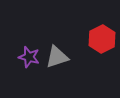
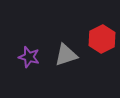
gray triangle: moved 9 px right, 2 px up
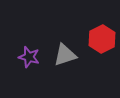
gray triangle: moved 1 px left
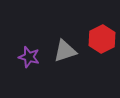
gray triangle: moved 4 px up
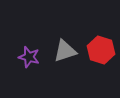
red hexagon: moved 1 px left, 11 px down; rotated 16 degrees counterclockwise
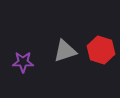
purple star: moved 6 px left, 5 px down; rotated 15 degrees counterclockwise
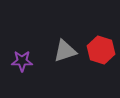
purple star: moved 1 px left, 1 px up
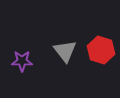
gray triangle: rotated 50 degrees counterclockwise
